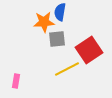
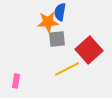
orange star: moved 4 px right
red square: rotated 8 degrees counterclockwise
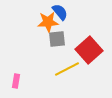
blue semicircle: rotated 132 degrees clockwise
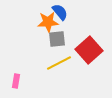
yellow line: moved 8 px left, 6 px up
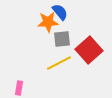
gray square: moved 5 px right
pink rectangle: moved 3 px right, 7 px down
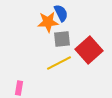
blue semicircle: moved 1 px right, 1 px down; rotated 12 degrees clockwise
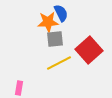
gray square: moved 7 px left
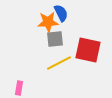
red square: moved 1 px left; rotated 36 degrees counterclockwise
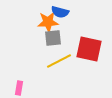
blue semicircle: moved 1 px left, 1 px up; rotated 132 degrees clockwise
gray square: moved 2 px left, 1 px up
red square: moved 1 px right, 1 px up
yellow line: moved 2 px up
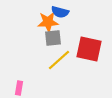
yellow line: moved 1 px up; rotated 15 degrees counterclockwise
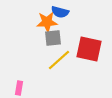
orange star: moved 1 px left
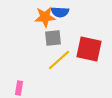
blue semicircle: rotated 12 degrees counterclockwise
orange star: moved 2 px left, 5 px up
